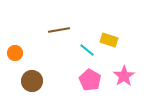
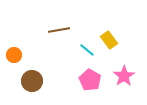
yellow rectangle: rotated 36 degrees clockwise
orange circle: moved 1 px left, 2 px down
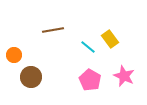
brown line: moved 6 px left
yellow rectangle: moved 1 px right, 1 px up
cyan line: moved 1 px right, 3 px up
pink star: rotated 15 degrees counterclockwise
brown circle: moved 1 px left, 4 px up
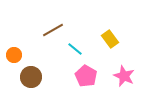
brown line: rotated 20 degrees counterclockwise
cyan line: moved 13 px left, 2 px down
pink pentagon: moved 4 px left, 4 px up
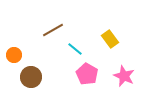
pink pentagon: moved 1 px right, 2 px up
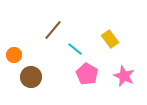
brown line: rotated 20 degrees counterclockwise
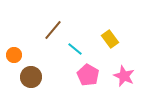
pink pentagon: moved 1 px right, 1 px down
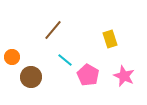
yellow rectangle: rotated 18 degrees clockwise
cyan line: moved 10 px left, 11 px down
orange circle: moved 2 px left, 2 px down
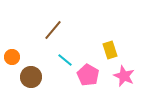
yellow rectangle: moved 11 px down
